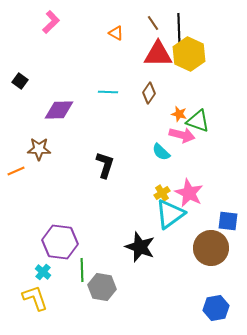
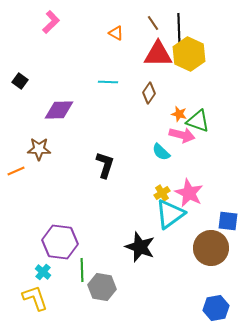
cyan line: moved 10 px up
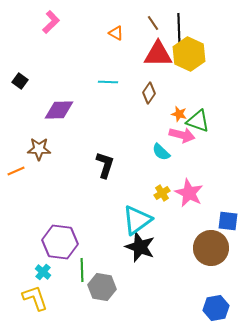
cyan triangle: moved 33 px left, 6 px down
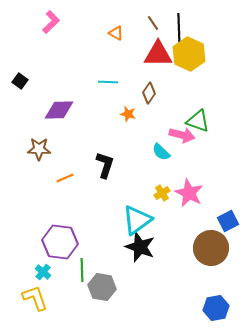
orange star: moved 51 px left
orange line: moved 49 px right, 7 px down
blue square: rotated 35 degrees counterclockwise
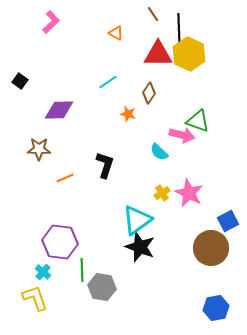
brown line: moved 9 px up
cyan line: rotated 36 degrees counterclockwise
cyan semicircle: moved 2 px left
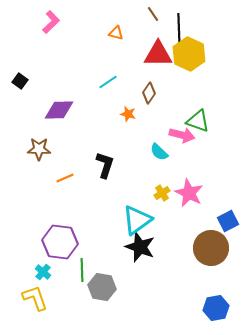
orange triangle: rotated 14 degrees counterclockwise
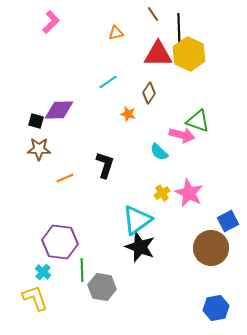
orange triangle: rotated 28 degrees counterclockwise
black square: moved 16 px right, 40 px down; rotated 21 degrees counterclockwise
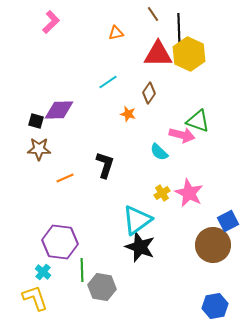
brown circle: moved 2 px right, 3 px up
blue hexagon: moved 1 px left, 2 px up
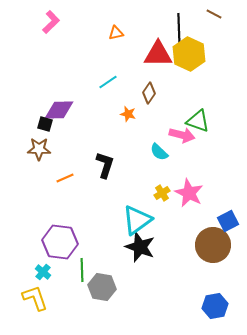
brown line: moved 61 px right; rotated 28 degrees counterclockwise
black square: moved 9 px right, 3 px down
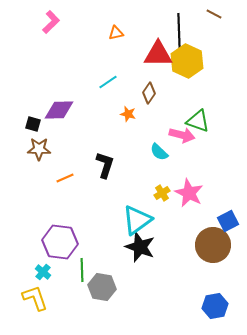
yellow hexagon: moved 2 px left, 7 px down
black square: moved 12 px left
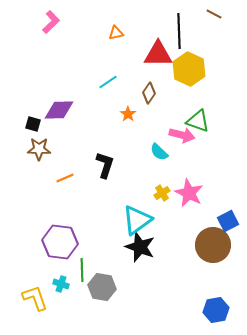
yellow hexagon: moved 2 px right, 8 px down
orange star: rotated 21 degrees clockwise
cyan cross: moved 18 px right, 12 px down; rotated 21 degrees counterclockwise
blue hexagon: moved 1 px right, 4 px down
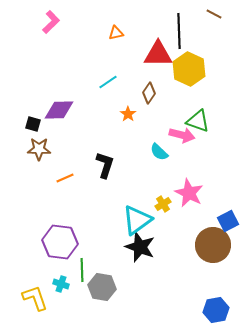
yellow cross: moved 1 px right, 11 px down
